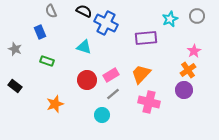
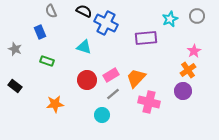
orange trapezoid: moved 5 px left, 4 px down
purple circle: moved 1 px left, 1 px down
orange star: rotated 12 degrees clockwise
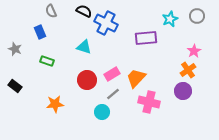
pink rectangle: moved 1 px right, 1 px up
cyan circle: moved 3 px up
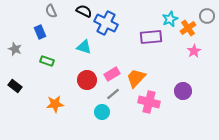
gray circle: moved 10 px right
purple rectangle: moved 5 px right, 1 px up
orange cross: moved 42 px up
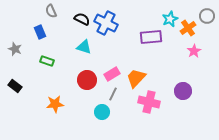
black semicircle: moved 2 px left, 8 px down
gray line: rotated 24 degrees counterclockwise
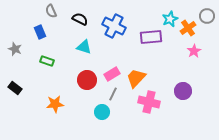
black semicircle: moved 2 px left
blue cross: moved 8 px right, 3 px down
black rectangle: moved 2 px down
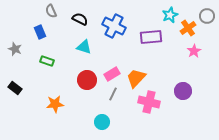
cyan star: moved 4 px up
cyan circle: moved 10 px down
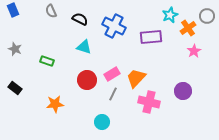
blue rectangle: moved 27 px left, 22 px up
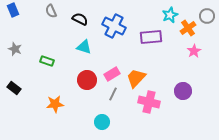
black rectangle: moved 1 px left
